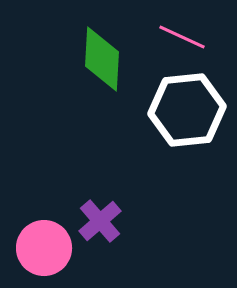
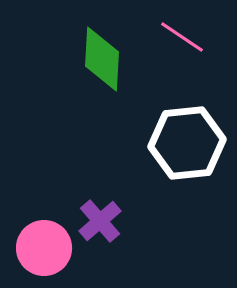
pink line: rotated 9 degrees clockwise
white hexagon: moved 33 px down
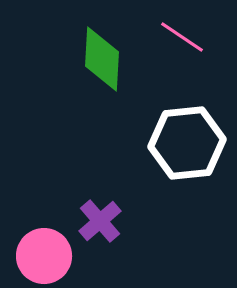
pink circle: moved 8 px down
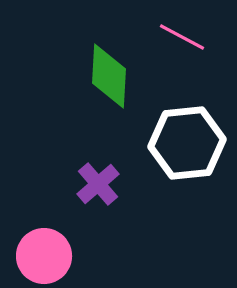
pink line: rotated 6 degrees counterclockwise
green diamond: moved 7 px right, 17 px down
purple cross: moved 2 px left, 37 px up
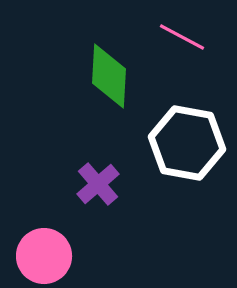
white hexagon: rotated 16 degrees clockwise
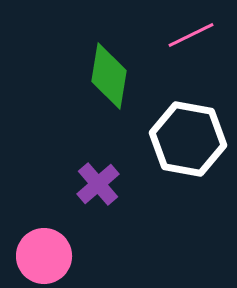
pink line: moved 9 px right, 2 px up; rotated 54 degrees counterclockwise
green diamond: rotated 6 degrees clockwise
white hexagon: moved 1 px right, 4 px up
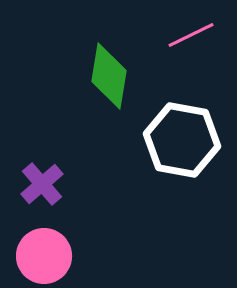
white hexagon: moved 6 px left, 1 px down
purple cross: moved 56 px left
